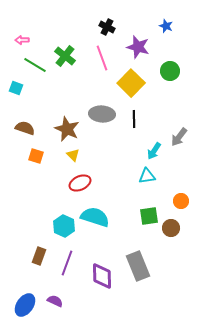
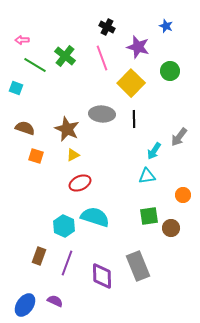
yellow triangle: rotated 48 degrees clockwise
orange circle: moved 2 px right, 6 px up
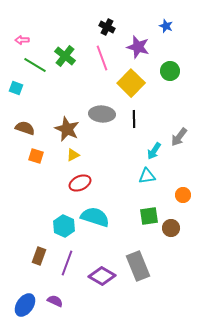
purple diamond: rotated 60 degrees counterclockwise
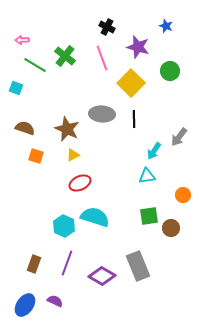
brown rectangle: moved 5 px left, 8 px down
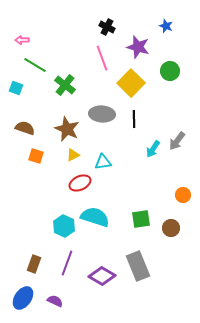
green cross: moved 29 px down
gray arrow: moved 2 px left, 4 px down
cyan arrow: moved 1 px left, 2 px up
cyan triangle: moved 44 px left, 14 px up
green square: moved 8 px left, 3 px down
blue ellipse: moved 2 px left, 7 px up
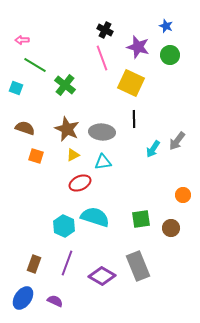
black cross: moved 2 px left, 3 px down
green circle: moved 16 px up
yellow square: rotated 20 degrees counterclockwise
gray ellipse: moved 18 px down
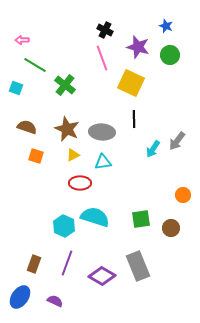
brown semicircle: moved 2 px right, 1 px up
red ellipse: rotated 25 degrees clockwise
blue ellipse: moved 3 px left, 1 px up
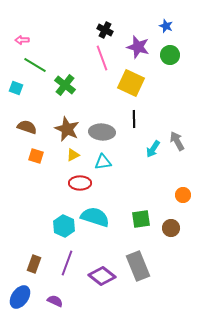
gray arrow: rotated 114 degrees clockwise
purple diamond: rotated 8 degrees clockwise
